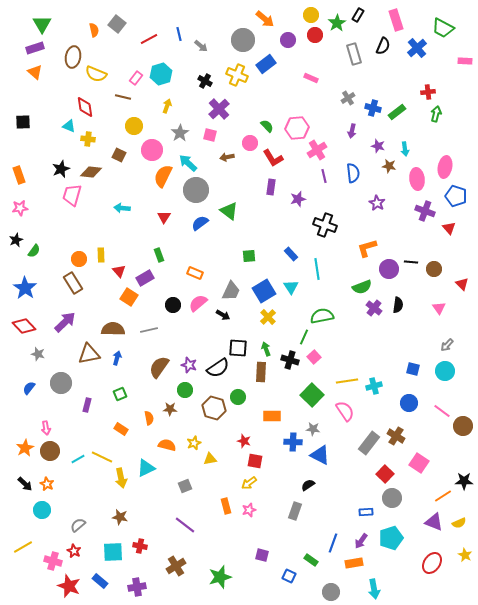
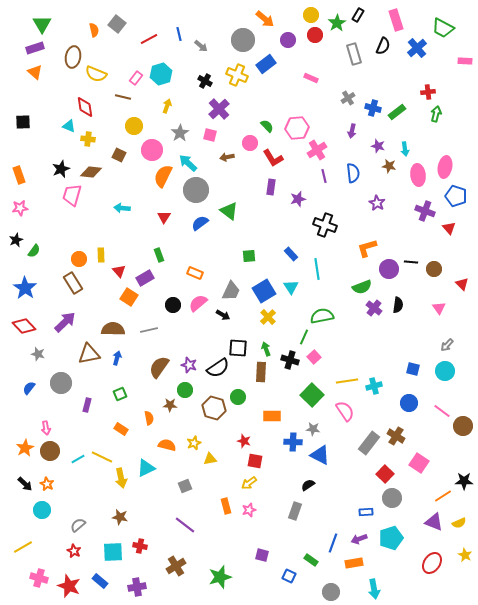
pink ellipse at (417, 179): moved 1 px right, 4 px up
brown star at (170, 409): moved 4 px up
purple arrow at (361, 541): moved 2 px left, 2 px up; rotated 35 degrees clockwise
pink cross at (53, 561): moved 14 px left, 17 px down
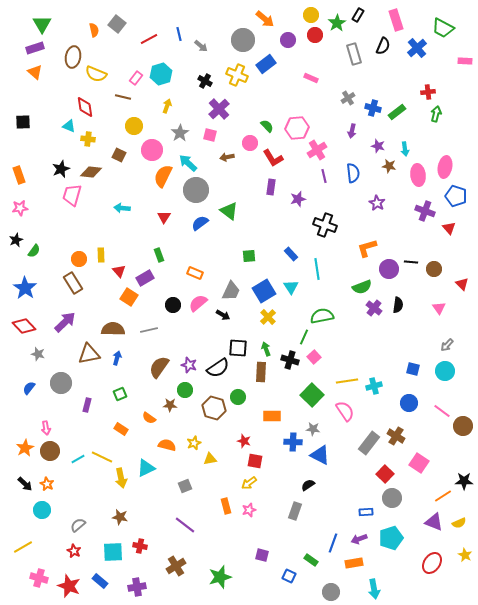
orange semicircle at (149, 418): rotated 136 degrees clockwise
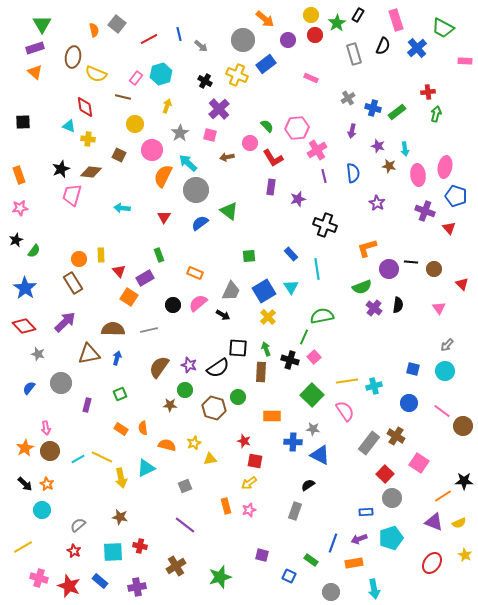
yellow circle at (134, 126): moved 1 px right, 2 px up
orange semicircle at (149, 418): moved 6 px left, 10 px down; rotated 48 degrees clockwise
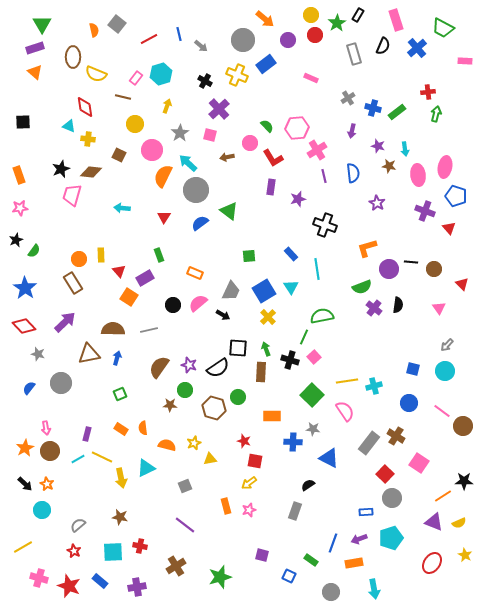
brown ellipse at (73, 57): rotated 10 degrees counterclockwise
purple rectangle at (87, 405): moved 29 px down
blue triangle at (320, 455): moved 9 px right, 3 px down
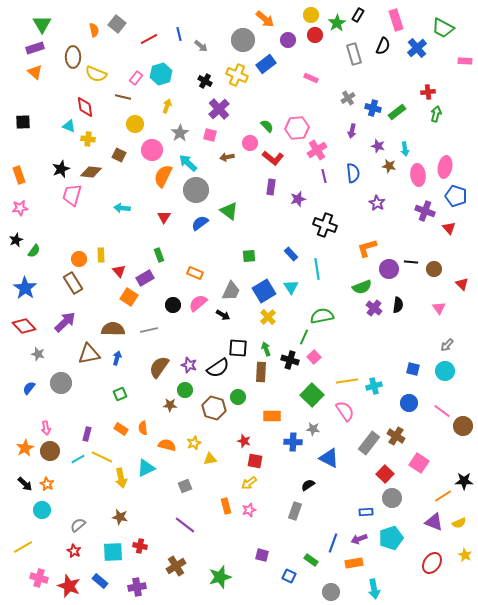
red L-shape at (273, 158): rotated 20 degrees counterclockwise
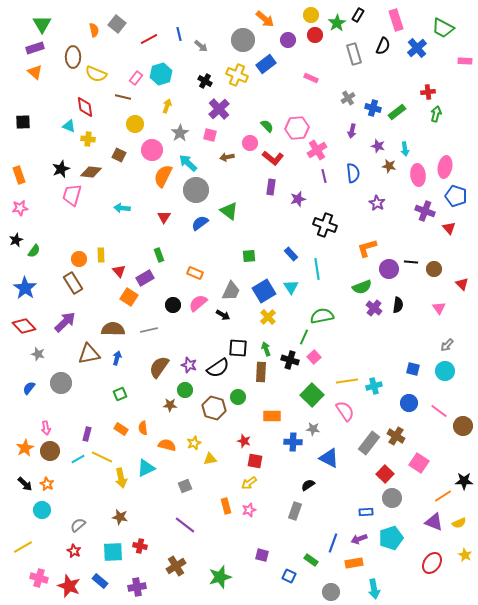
pink line at (442, 411): moved 3 px left
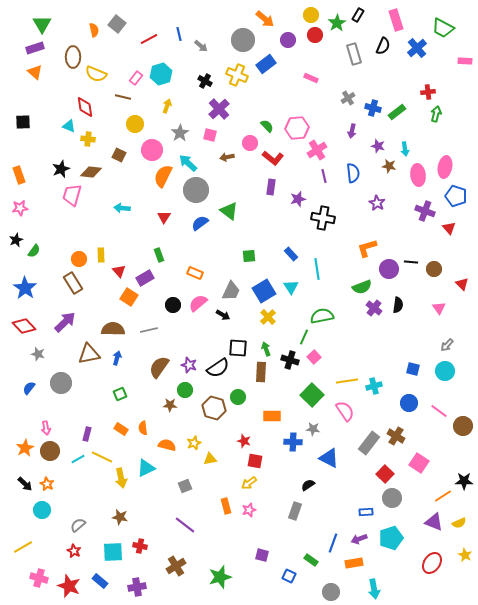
black cross at (325, 225): moved 2 px left, 7 px up; rotated 10 degrees counterclockwise
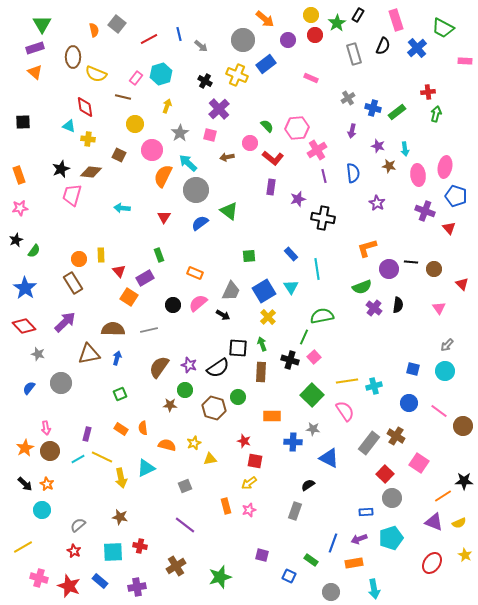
green arrow at (266, 349): moved 4 px left, 5 px up
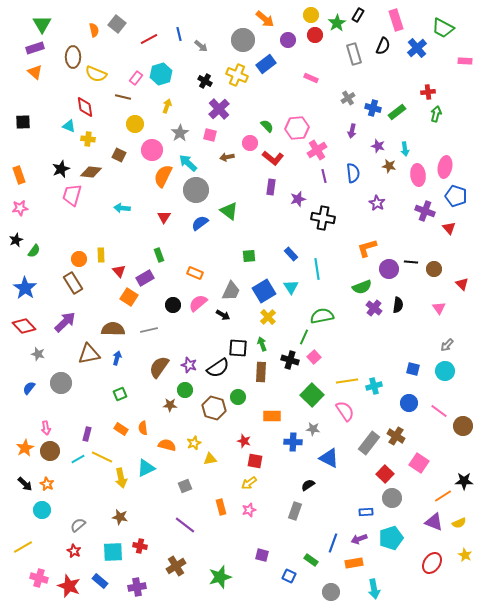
orange rectangle at (226, 506): moved 5 px left, 1 px down
